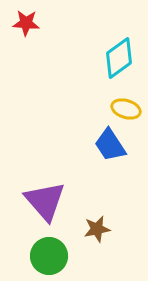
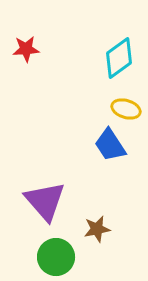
red star: moved 26 px down; rotated 8 degrees counterclockwise
green circle: moved 7 px right, 1 px down
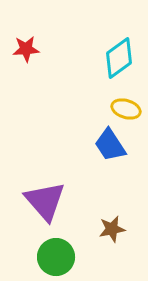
brown star: moved 15 px right
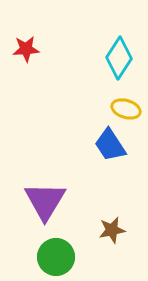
cyan diamond: rotated 21 degrees counterclockwise
purple triangle: rotated 12 degrees clockwise
brown star: moved 1 px down
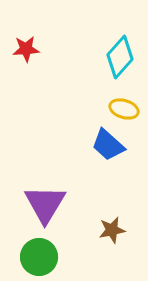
cyan diamond: moved 1 px right, 1 px up; rotated 9 degrees clockwise
yellow ellipse: moved 2 px left
blue trapezoid: moved 2 px left; rotated 15 degrees counterclockwise
purple triangle: moved 3 px down
green circle: moved 17 px left
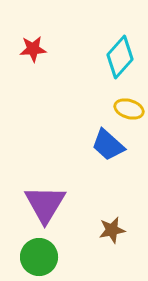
red star: moved 7 px right
yellow ellipse: moved 5 px right
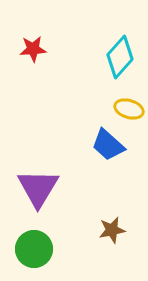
purple triangle: moved 7 px left, 16 px up
green circle: moved 5 px left, 8 px up
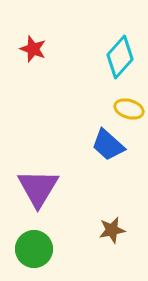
red star: rotated 24 degrees clockwise
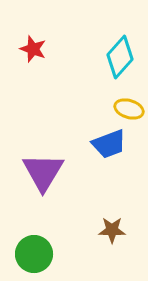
blue trapezoid: moved 1 px right, 1 px up; rotated 63 degrees counterclockwise
purple triangle: moved 5 px right, 16 px up
brown star: rotated 12 degrees clockwise
green circle: moved 5 px down
